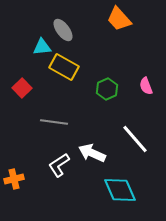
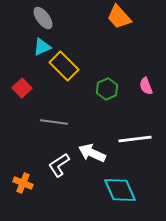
orange trapezoid: moved 2 px up
gray ellipse: moved 20 px left, 12 px up
cyan triangle: rotated 18 degrees counterclockwise
yellow rectangle: moved 1 px up; rotated 16 degrees clockwise
white line: rotated 56 degrees counterclockwise
orange cross: moved 9 px right, 4 px down; rotated 36 degrees clockwise
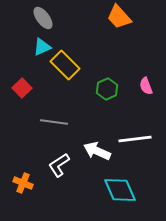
yellow rectangle: moved 1 px right, 1 px up
white arrow: moved 5 px right, 2 px up
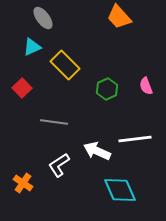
cyan triangle: moved 10 px left
orange cross: rotated 12 degrees clockwise
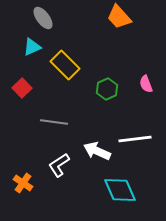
pink semicircle: moved 2 px up
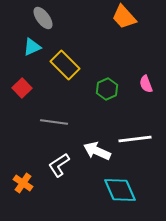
orange trapezoid: moved 5 px right
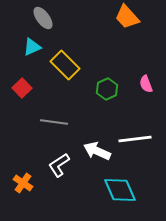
orange trapezoid: moved 3 px right
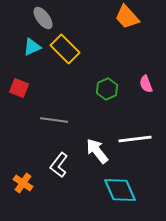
yellow rectangle: moved 16 px up
red square: moved 3 px left; rotated 24 degrees counterclockwise
gray line: moved 2 px up
white arrow: rotated 28 degrees clockwise
white L-shape: rotated 20 degrees counterclockwise
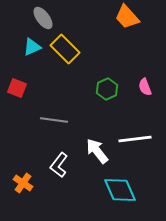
pink semicircle: moved 1 px left, 3 px down
red square: moved 2 px left
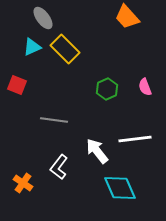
red square: moved 3 px up
white L-shape: moved 2 px down
cyan diamond: moved 2 px up
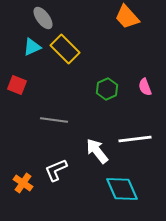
white L-shape: moved 3 px left, 3 px down; rotated 30 degrees clockwise
cyan diamond: moved 2 px right, 1 px down
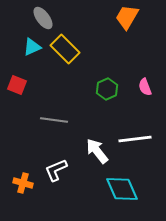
orange trapezoid: rotated 72 degrees clockwise
orange cross: rotated 18 degrees counterclockwise
